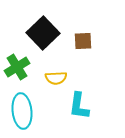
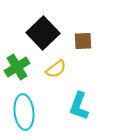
yellow semicircle: moved 9 px up; rotated 35 degrees counterclockwise
cyan L-shape: rotated 12 degrees clockwise
cyan ellipse: moved 2 px right, 1 px down
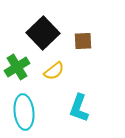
yellow semicircle: moved 2 px left, 2 px down
cyan L-shape: moved 2 px down
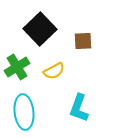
black square: moved 3 px left, 4 px up
yellow semicircle: rotated 10 degrees clockwise
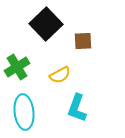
black square: moved 6 px right, 5 px up
yellow semicircle: moved 6 px right, 4 px down
cyan L-shape: moved 2 px left
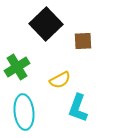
yellow semicircle: moved 5 px down
cyan L-shape: moved 1 px right
